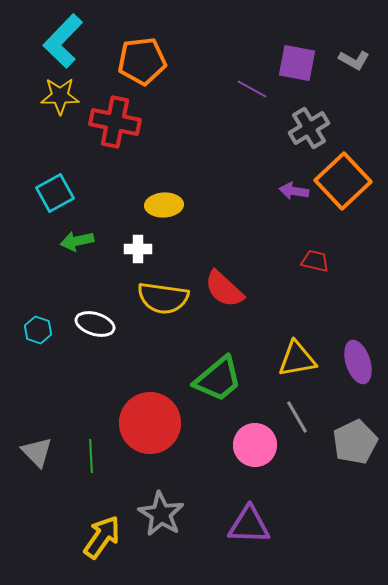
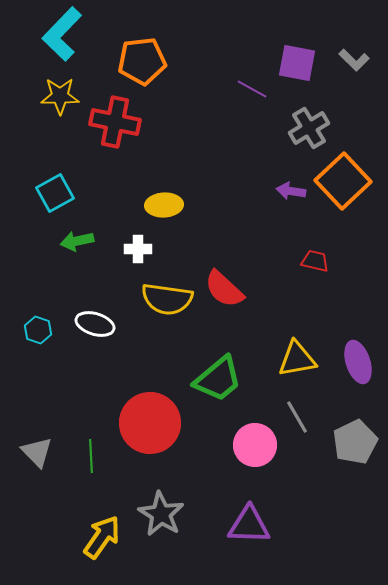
cyan L-shape: moved 1 px left, 7 px up
gray L-shape: rotated 16 degrees clockwise
purple arrow: moved 3 px left
yellow semicircle: moved 4 px right, 1 px down
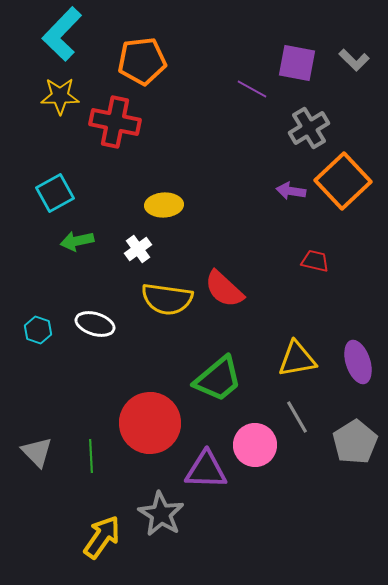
white cross: rotated 36 degrees counterclockwise
gray pentagon: rotated 6 degrees counterclockwise
purple triangle: moved 43 px left, 55 px up
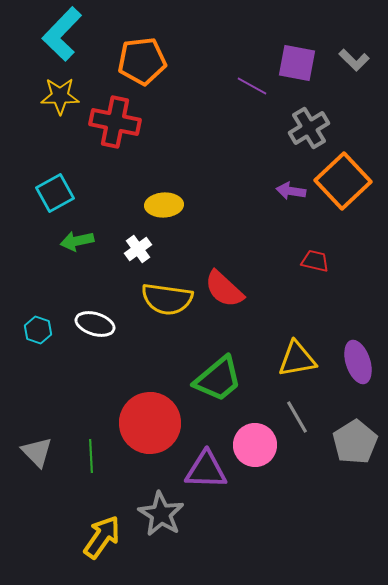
purple line: moved 3 px up
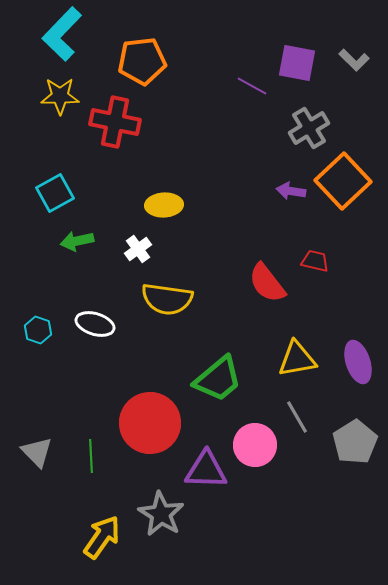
red semicircle: moved 43 px right, 6 px up; rotated 9 degrees clockwise
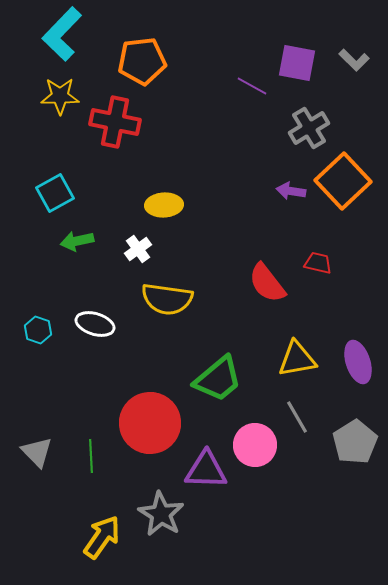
red trapezoid: moved 3 px right, 2 px down
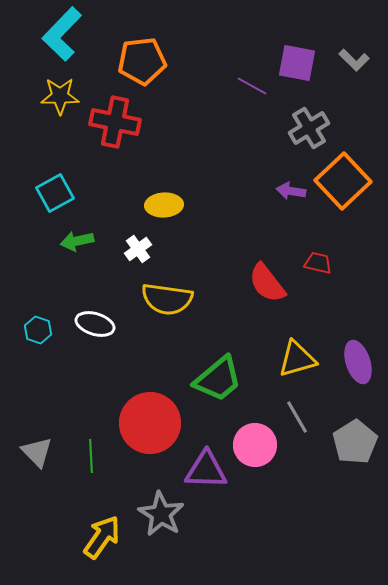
yellow triangle: rotated 6 degrees counterclockwise
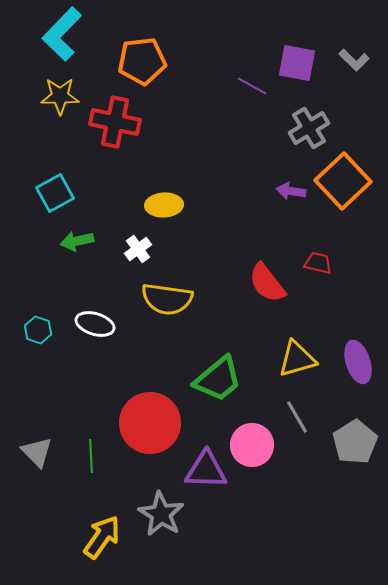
pink circle: moved 3 px left
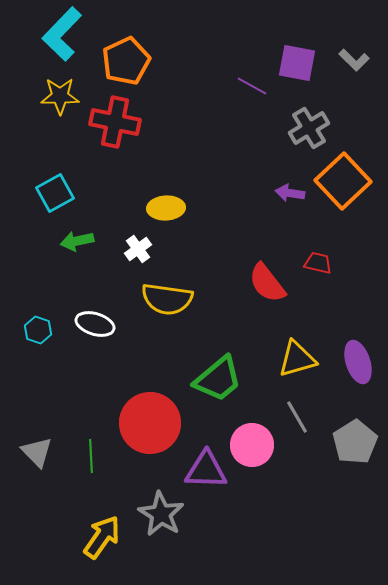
orange pentagon: moved 16 px left; rotated 18 degrees counterclockwise
purple arrow: moved 1 px left, 2 px down
yellow ellipse: moved 2 px right, 3 px down
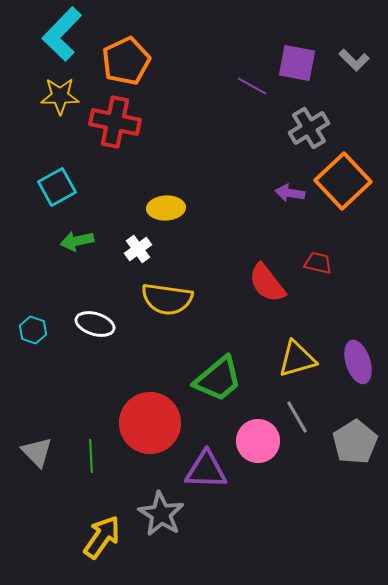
cyan square: moved 2 px right, 6 px up
cyan hexagon: moved 5 px left
pink circle: moved 6 px right, 4 px up
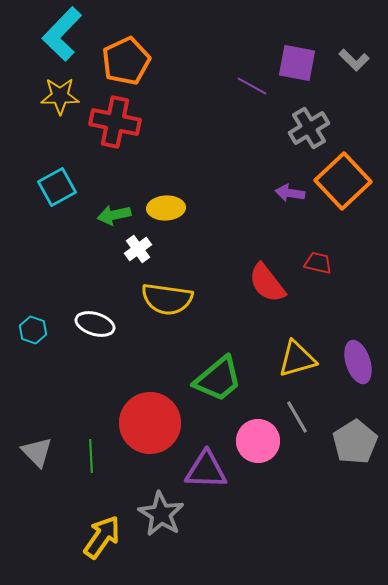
green arrow: moved 37 px right, 26 px up
